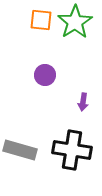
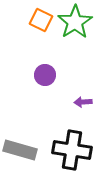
orange square: rotated 20 degrees clockwise
purple arrow: rotated 78 degrees clockwise
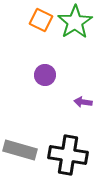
purple arrow: rotated 12 degrees clockwise
black cross: moved 4 px left, 5 px down
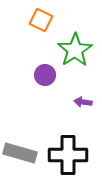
green star: moved 28 px down
gray rectangle: moved 3 px down
black cross: rotated 9 degrees counterclockwise
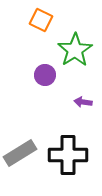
gray rectangle: rotated 48 degrees counterclockwise
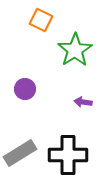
purple circle: moved 20 px left, 14 px down
